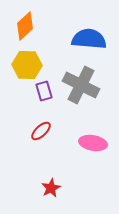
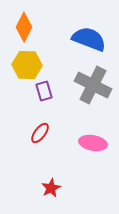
orange diamond: moved 1 px left, 1 px down; rotated 20 degrees counterclockwise
blue semicircle: rotated 16 degrees clockwise
gray cross: moved 12 px right
red ellipse: moved 1 px left, 2 px down; rotated 10 degrees counterclockwise
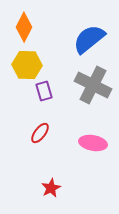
blue semicircle: rotated 60 degrees counterclockwise
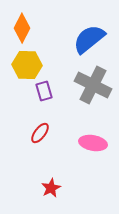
orange diamond: moved 2 px left, 1 px down
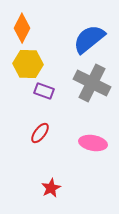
yellow hexagon: moved 1 px right, 1 px up
gray cross: moved 1 px left, 2 px up
purple rectangle: rotated 54 degrees counterclockwise
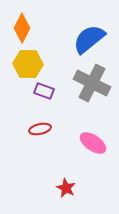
red ellipse: moved 4 px up; rotated 40 degrees clockwise
pink ellipse: rotated 24 degrees clockwise
red star: moved 15 px right; rotated 18 degrees counterclockwise
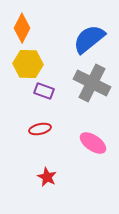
red star: moved 19 px left, 11 px up
